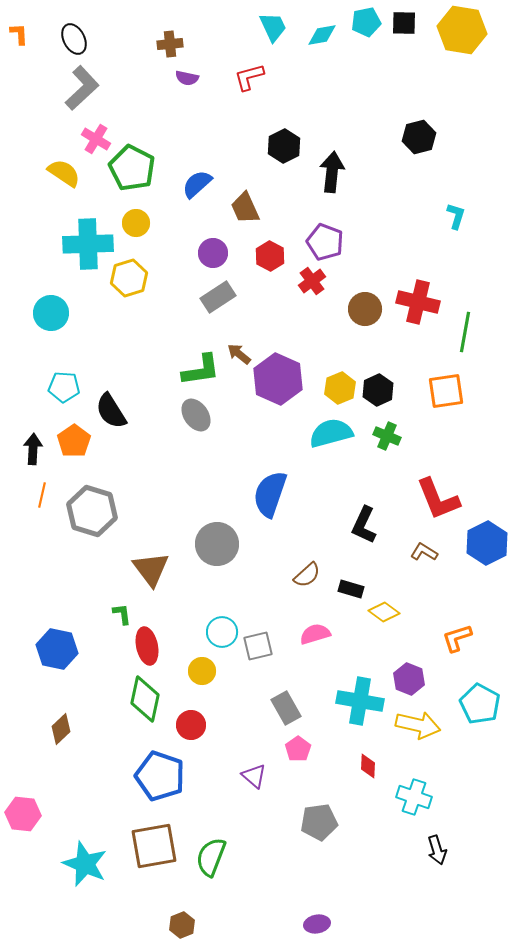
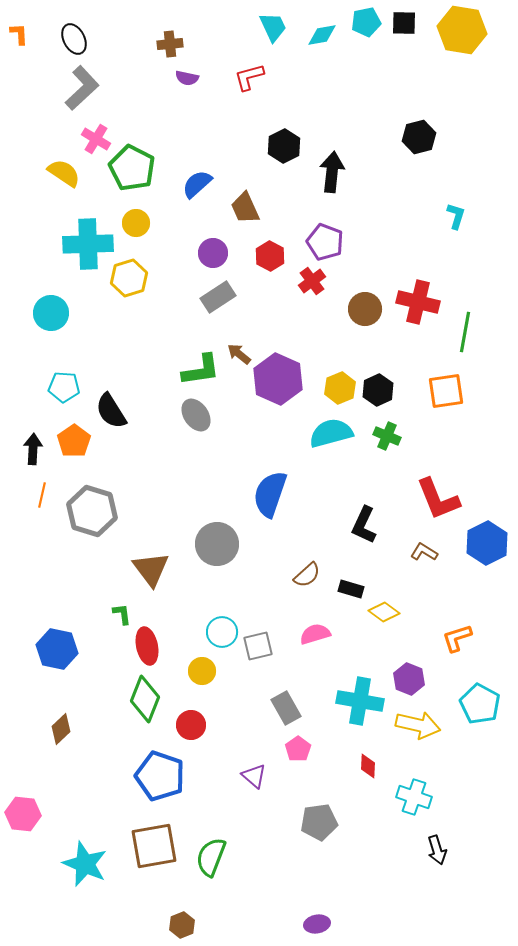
green diamond at (145, 699): rotated 9 degrees clockwise
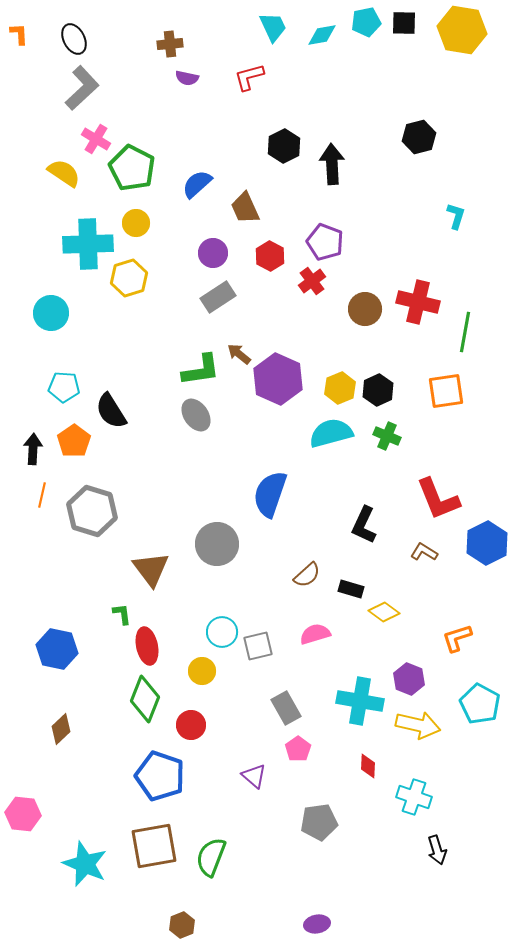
black arrow at (332, 172): moved 8 px up; rotated 9 degrees counterclockwise
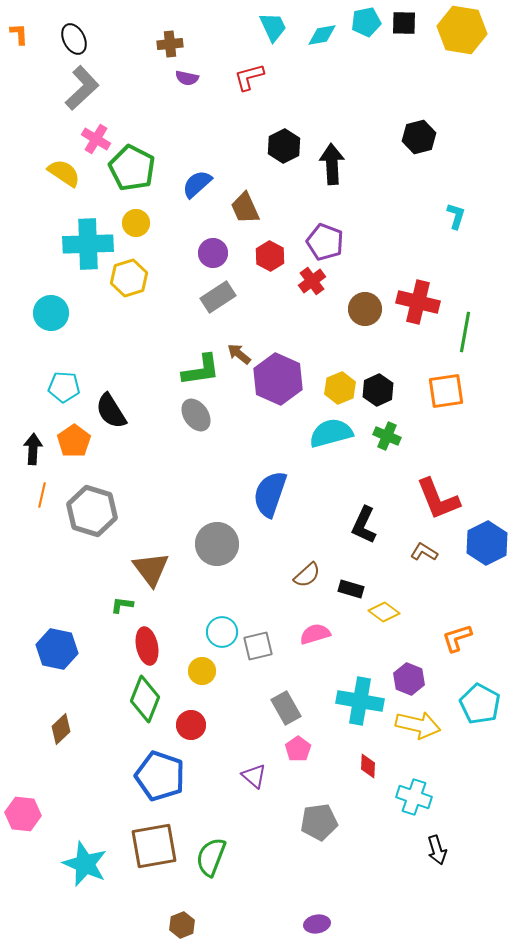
green L-shape at (122, 614): moved 9 px up; rotated 75 degrees counterclockwise
